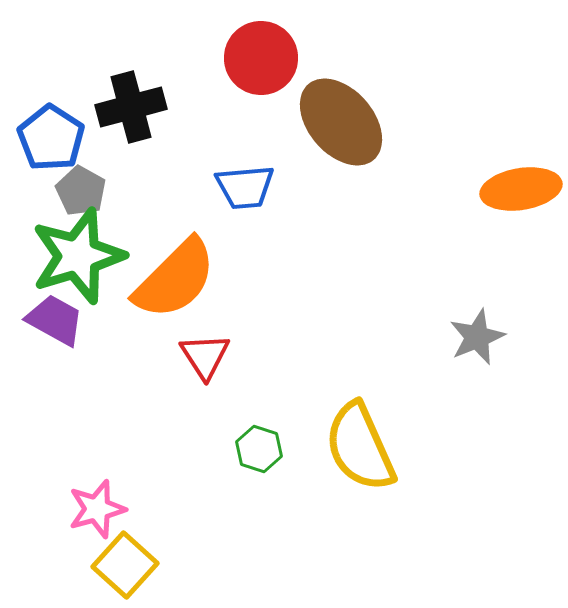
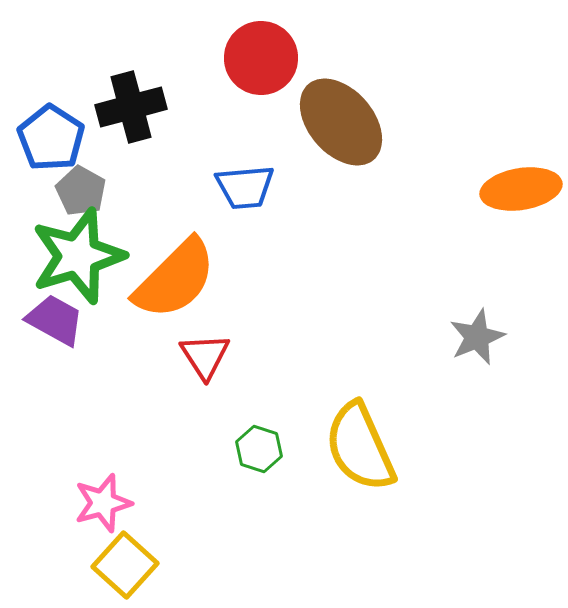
pink star: moved 6 px right, 6 px up
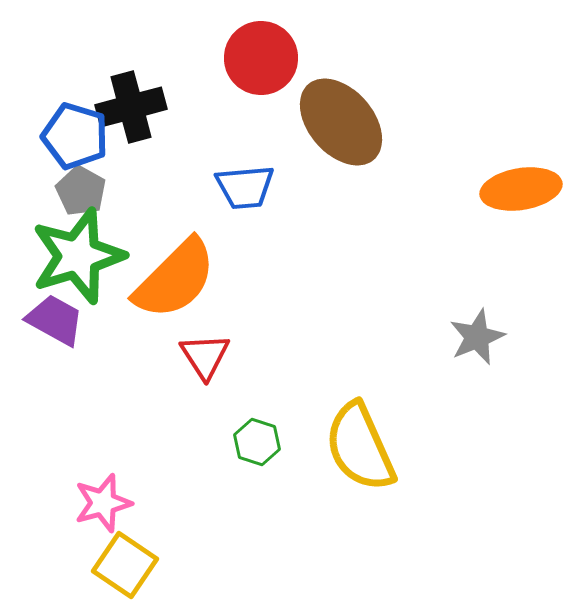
blue pentagon: moved 24 px right, 2 px up; rotated 16 degrees counterclockwise
green hexagon: moved 2 px left, 7 px up
yellow square: rotated 8 degrees counterclockwise
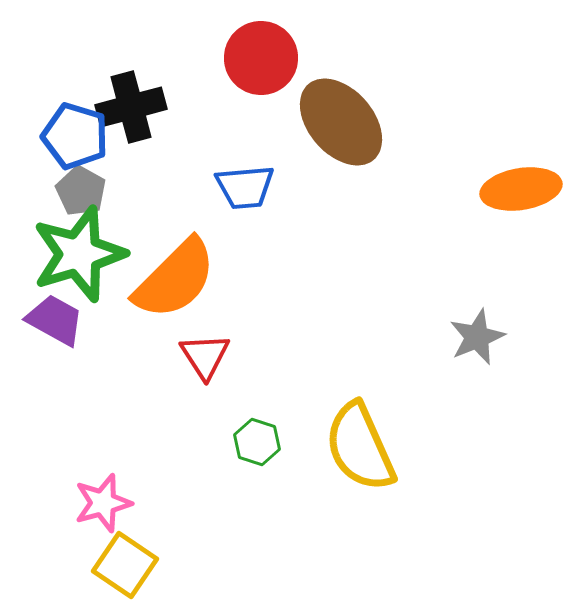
green star: moved 1 px right, 2 px up
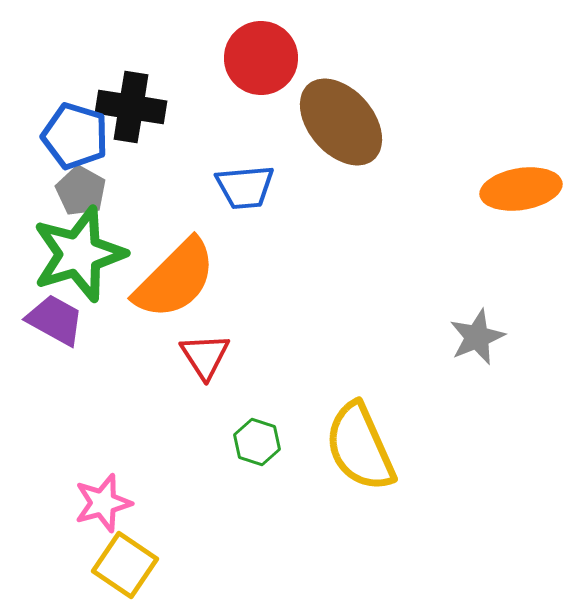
black cross: rotated 24 degrees clockwise
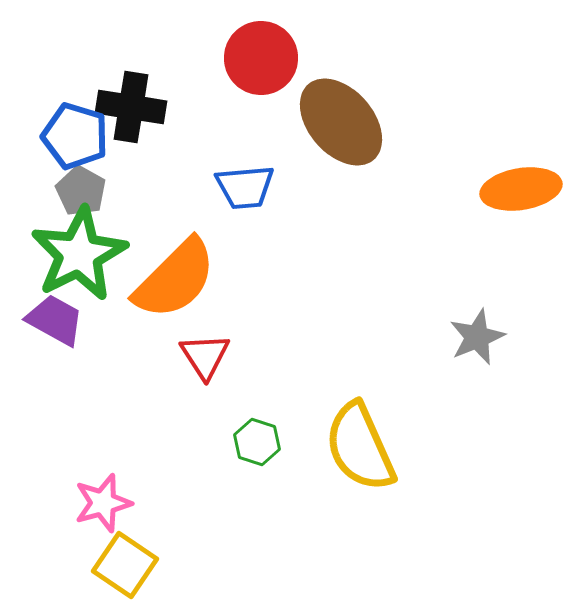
green star: rotated 10 degrees counterclockwise
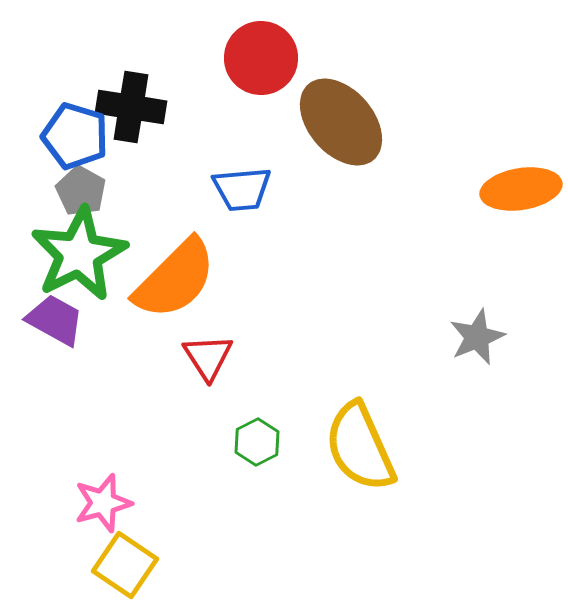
blue trapezoid: moved 3 px left, 2 px down
red triangle: moved 3 px right, 1 px down
green hexagon: rotated 15 degrees clockwise
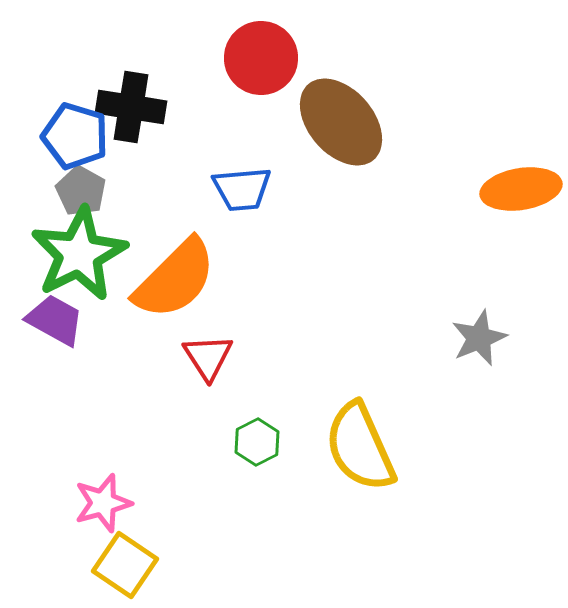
gray star: moved 2 px right, 1 px down
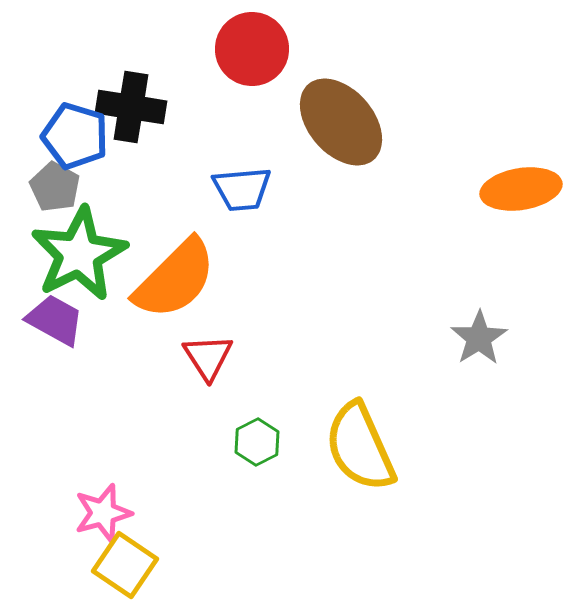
red circle: moved 9 px left, 9 px up
gray pentagon: moved 26 px left, 4 px up
gray star: rotated 10 degrees counterclockwise
pink star: moved 10 px down
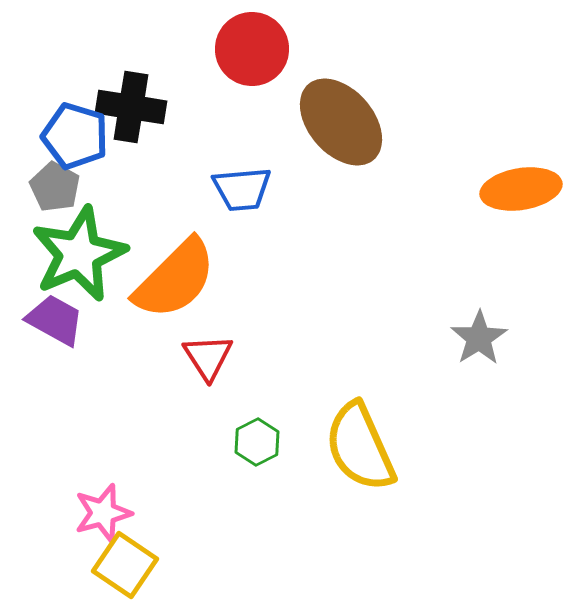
green star: rotated 4 degrees clockwise
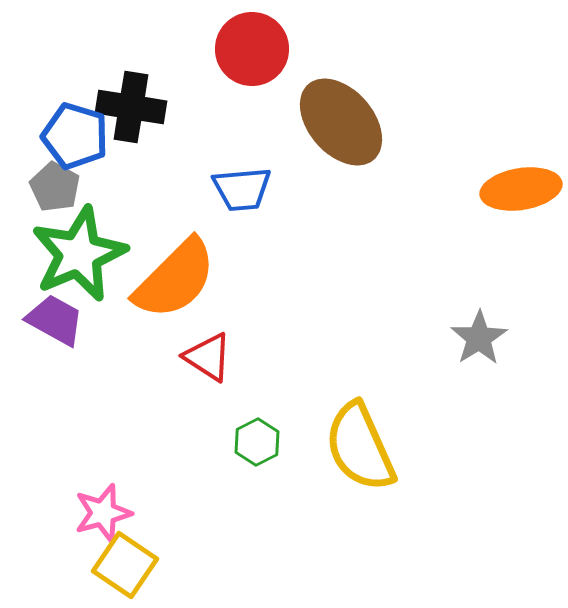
red triangle: rotated 24 degrees counterclockwise
